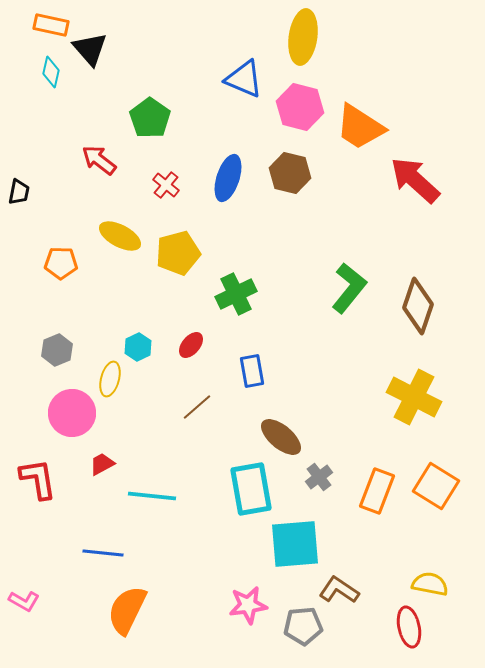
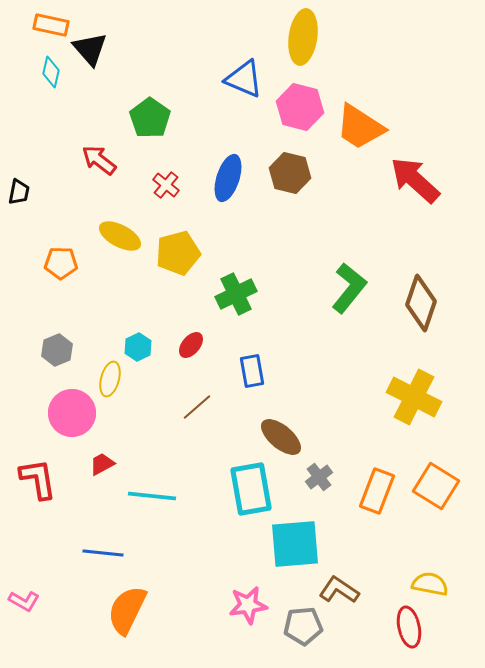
brown diamond at (418, 306): moved 3 px right, 3 px up
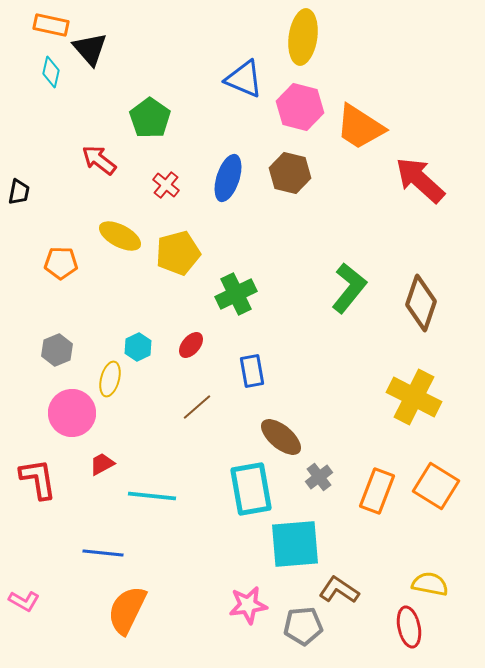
red arrow at (415, 180): moved 5 px right
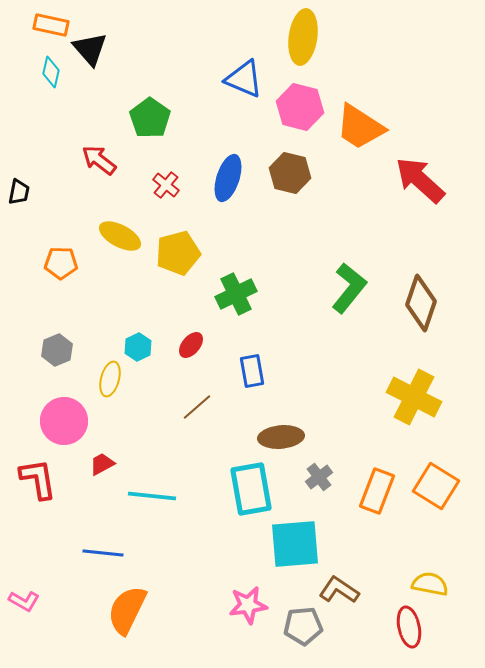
pink circle at (72, 413): moved 8 px left, 8 px down
brown ellipse at (281, 437): rotated 45 degrees counterclockwise
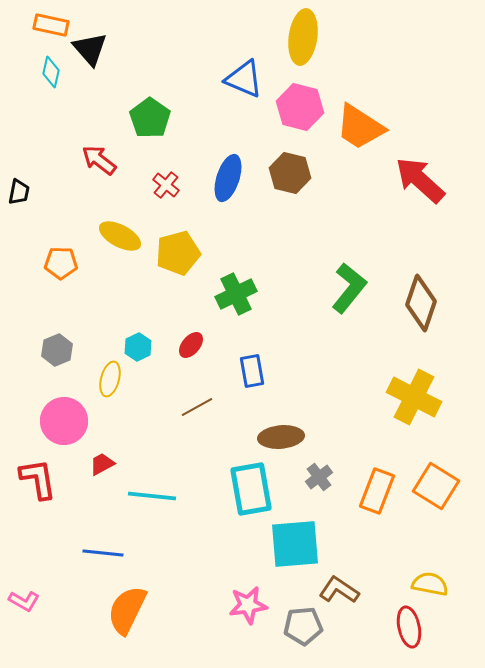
brown line at (197, 407): rotated 12 degrees clockwise
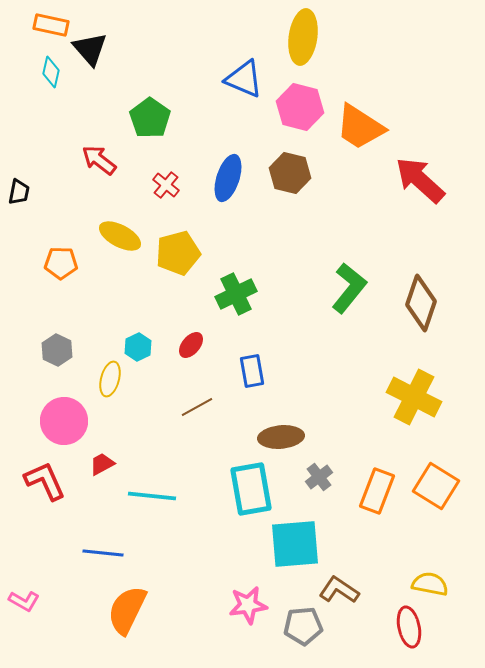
gray hexagon at (57, 350): rotated 12 degrees counterclockwise
red L-shape at (38, 479): moved 7 px right, 2 px down; rotated 15 degrees counterclockwise
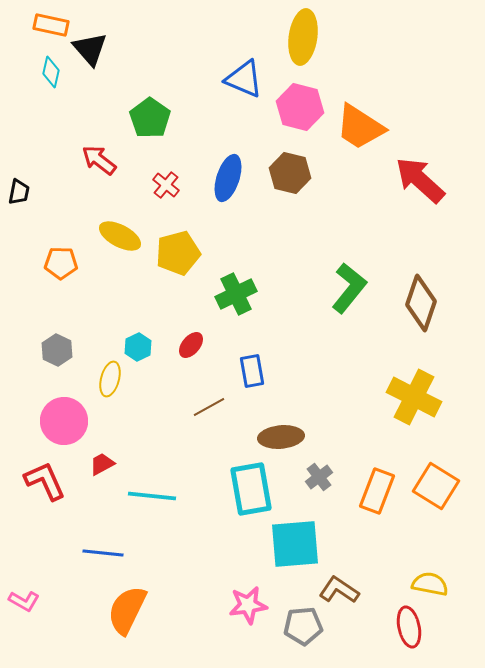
brown line at (197, 407): moved 12 px right
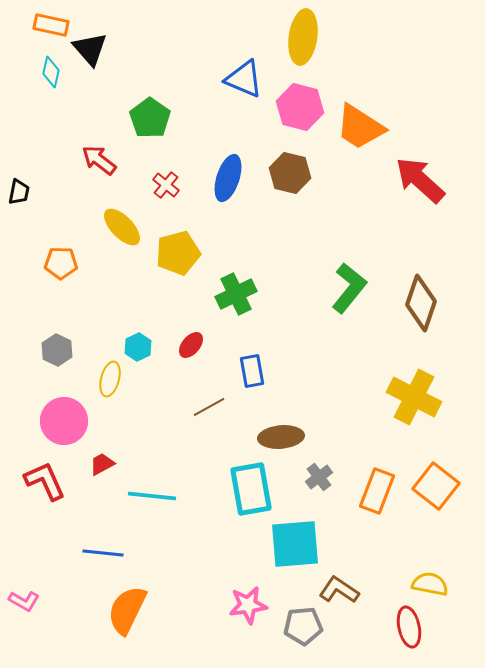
yellow ellipse at (120, 236): moved 2 px right, 9 px up; rotated 18 degrees clockwise
orange square at (436, 486): rotated 6 degrees clockwise
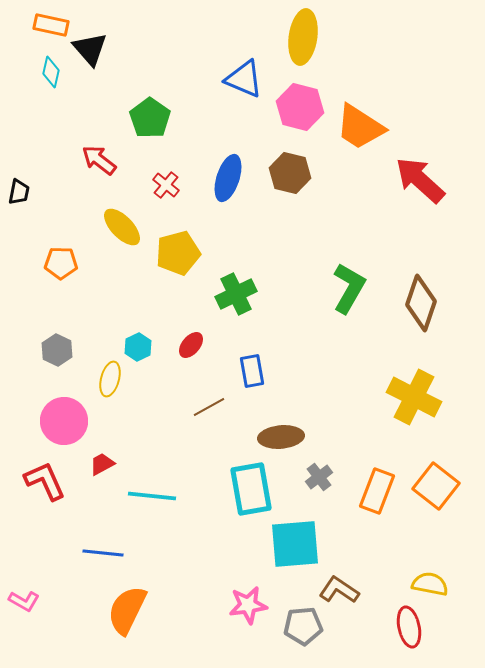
green L-shape at (349, 288): rotated 9 degrees counterclockwise
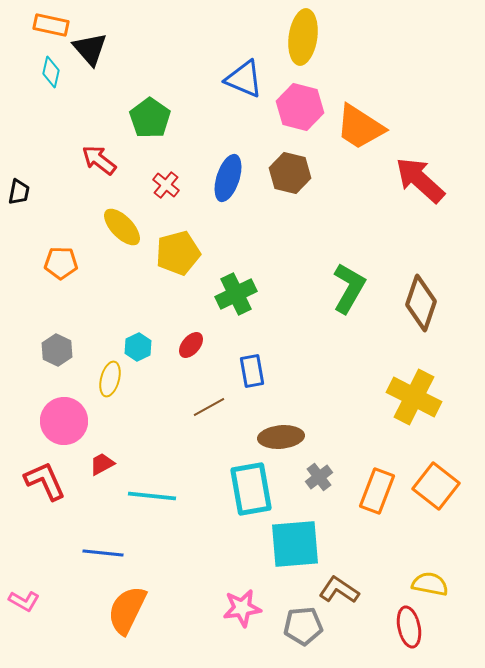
pink star at (248, 605): moved 6 px left, 3 px down
